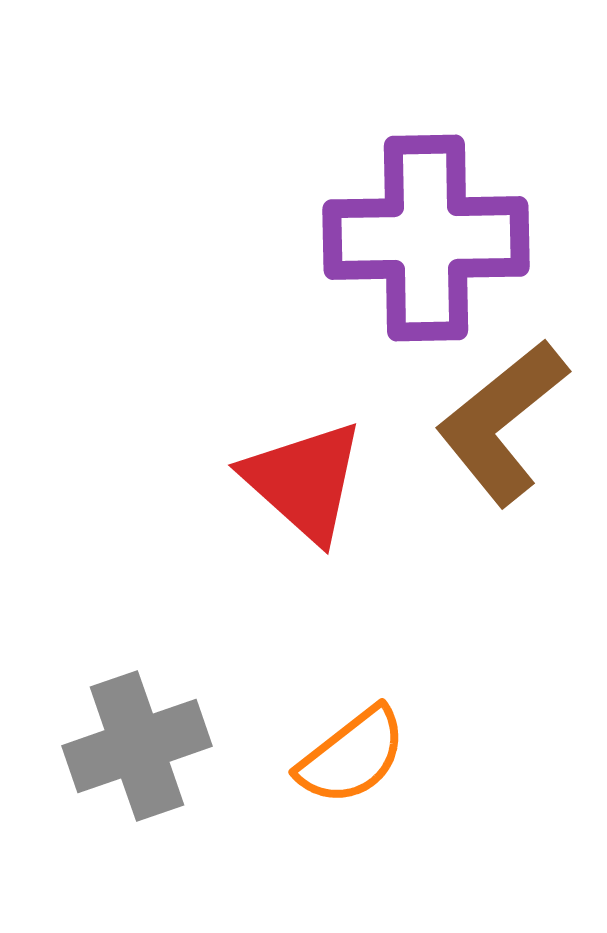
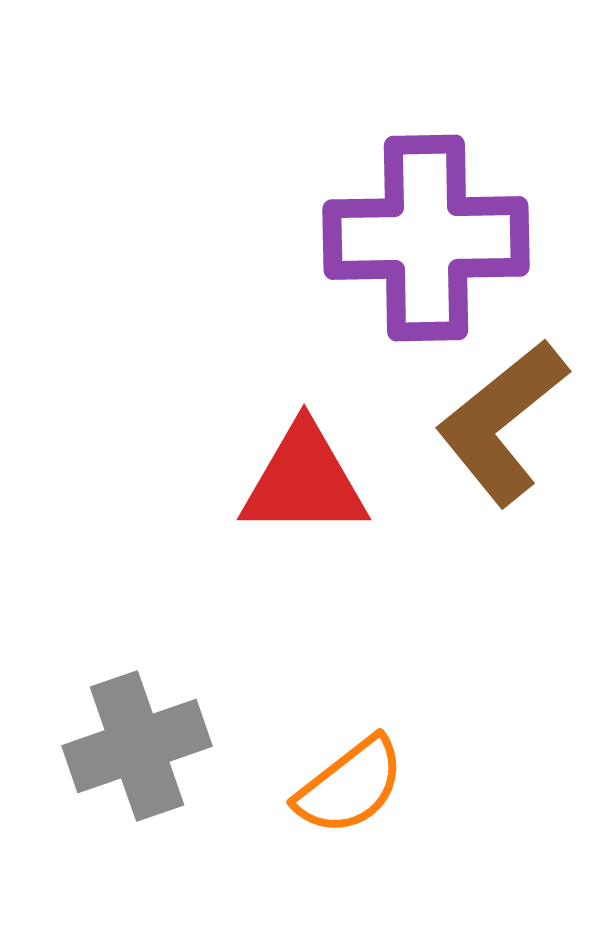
red triangle: rotated 42 degrees counterclockwise
orange semicircle: moved 2 px left, 30 px down
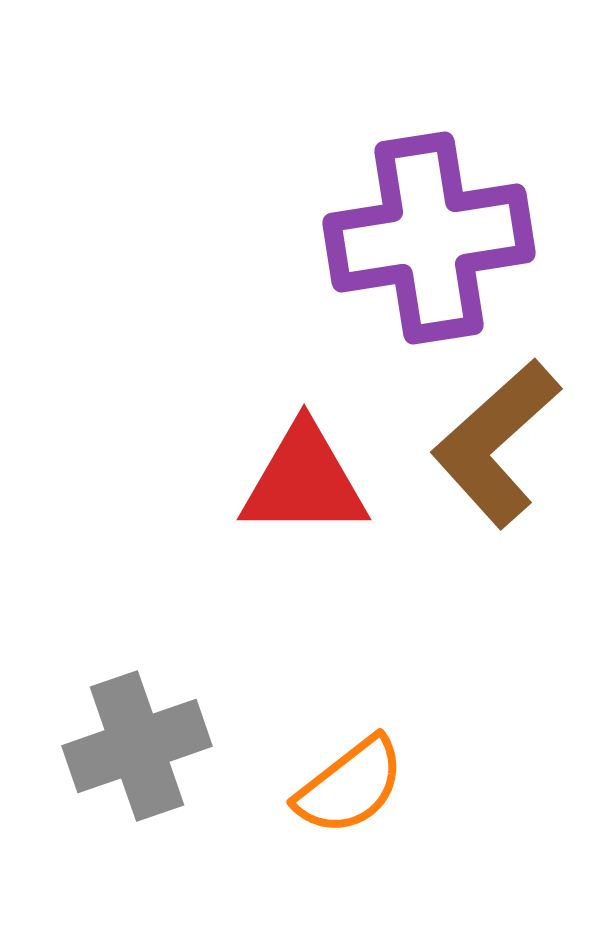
purple cross: moved 3 px right; rotated 8 degrees counterclockwise
brown L-shape: moved 6 px left, 21 px down; rotated 3 degrees counterclockwise
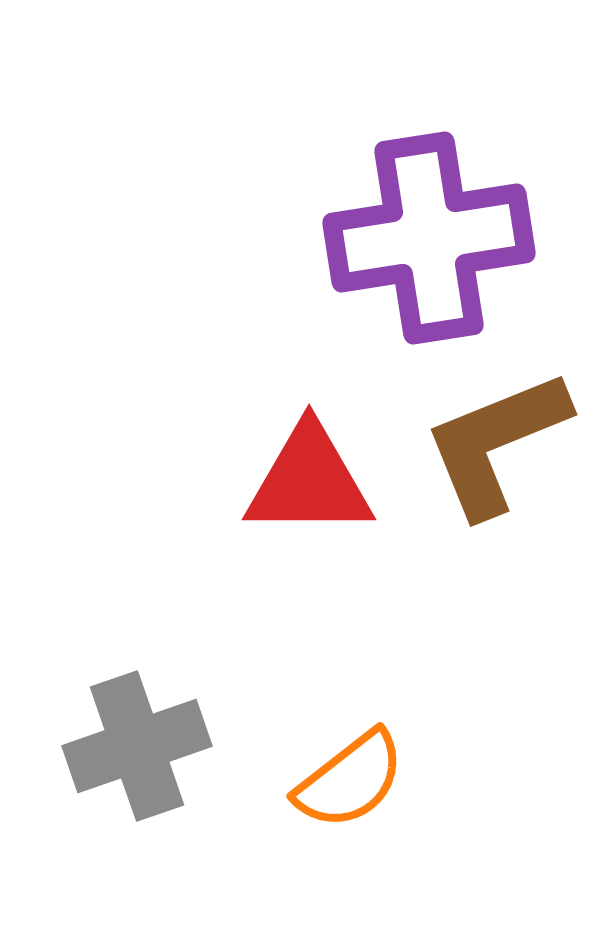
brown L-shape: rotated 20 degrees clockwise
red triangle: moved 5 px right
orange semicircle: moved 6 px up
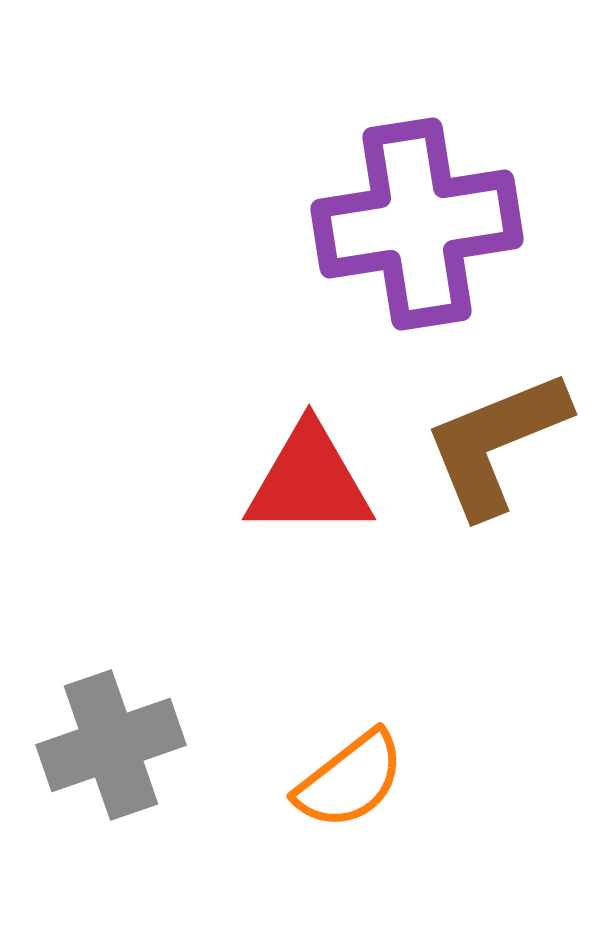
purple cross: moved 12 px left, 14 px up
gray cross: moved 26 px left, 1 px up
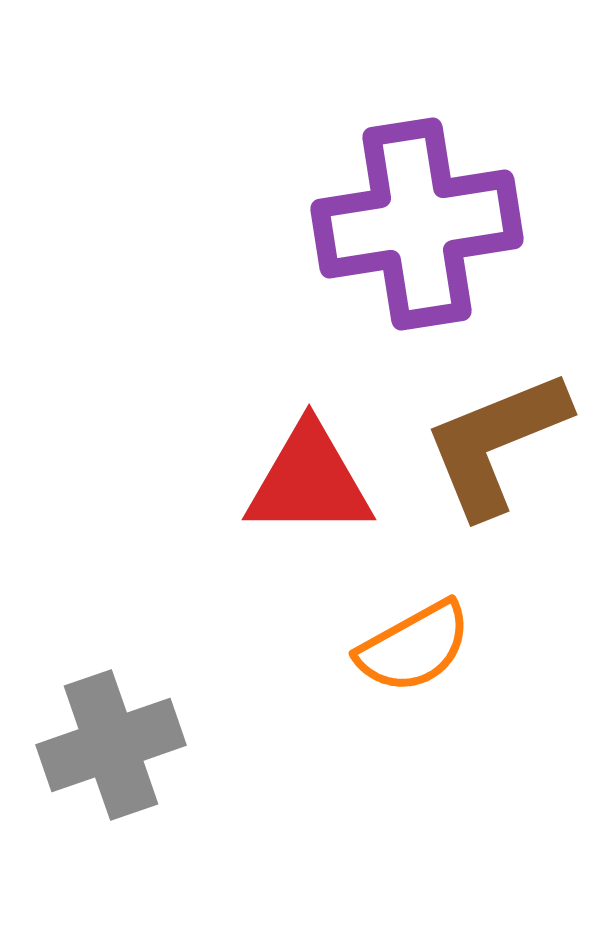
orange semicircle: moved 64 px right, 133 px up; rotated 9 degrees clockwise
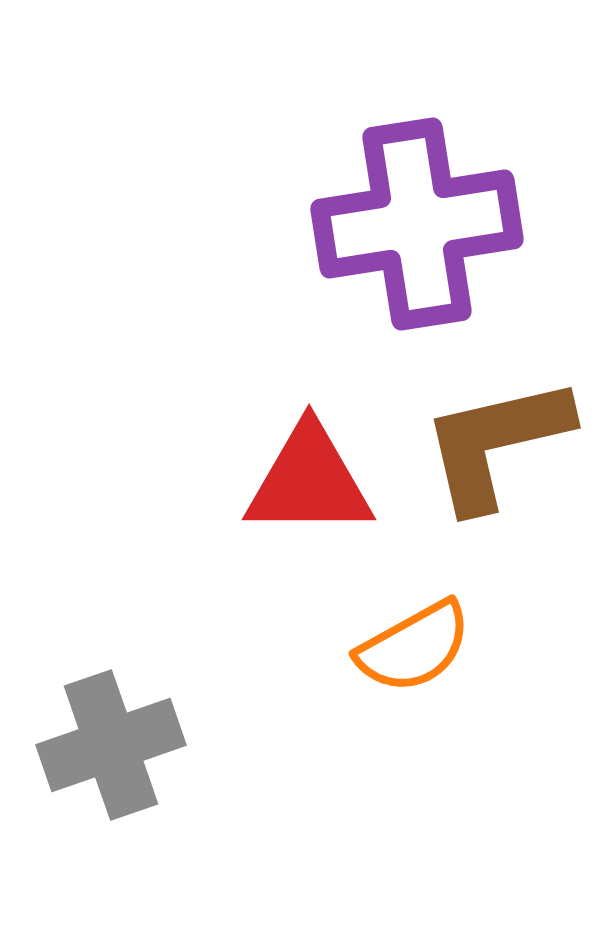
brown L-shape: rotated 9 degrees clockwise
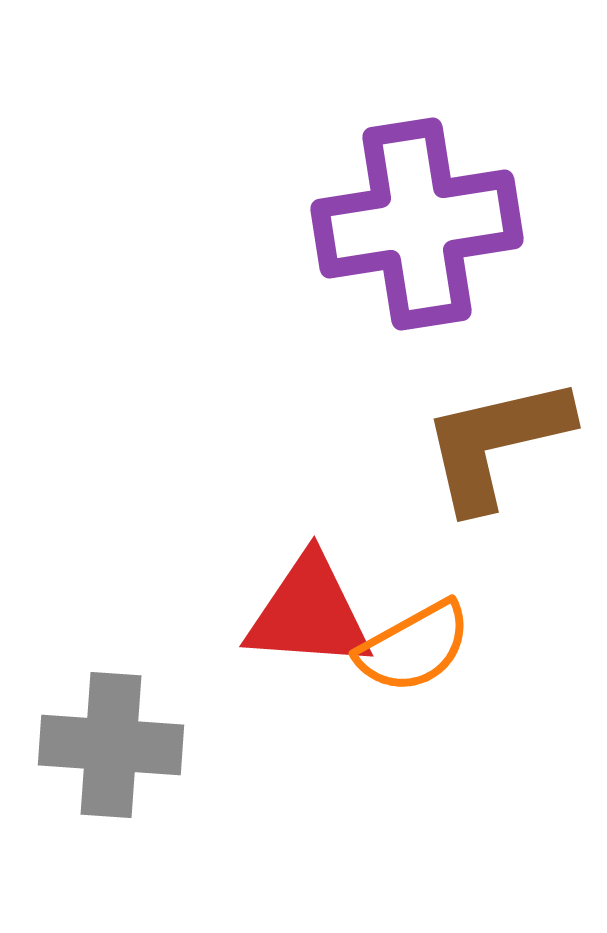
red triangle: moved 132 px down; rotated 4 degrees clockwise
gray cross: rotated 23 degrees clockwise
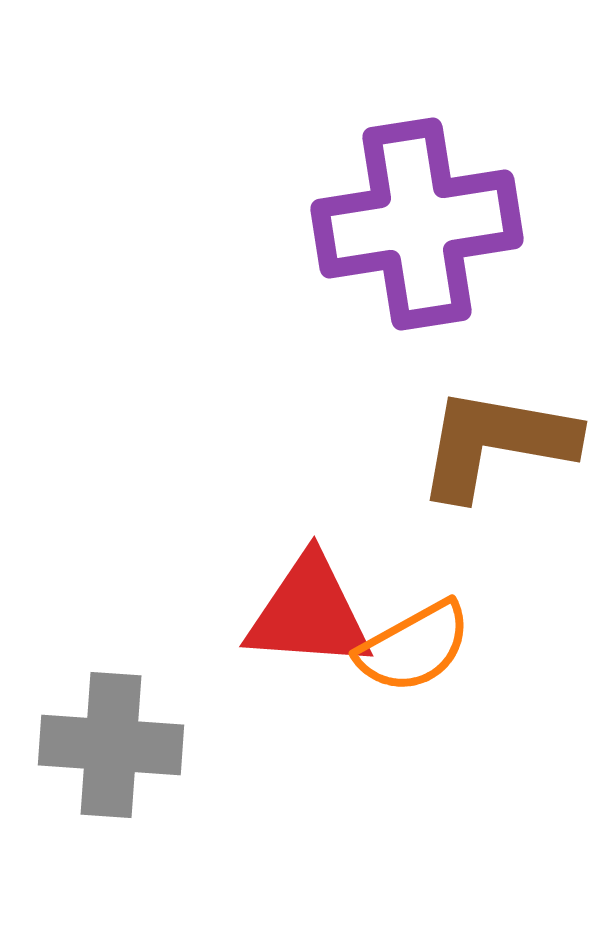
brown L-shape: rotated 23 degrees clockwise
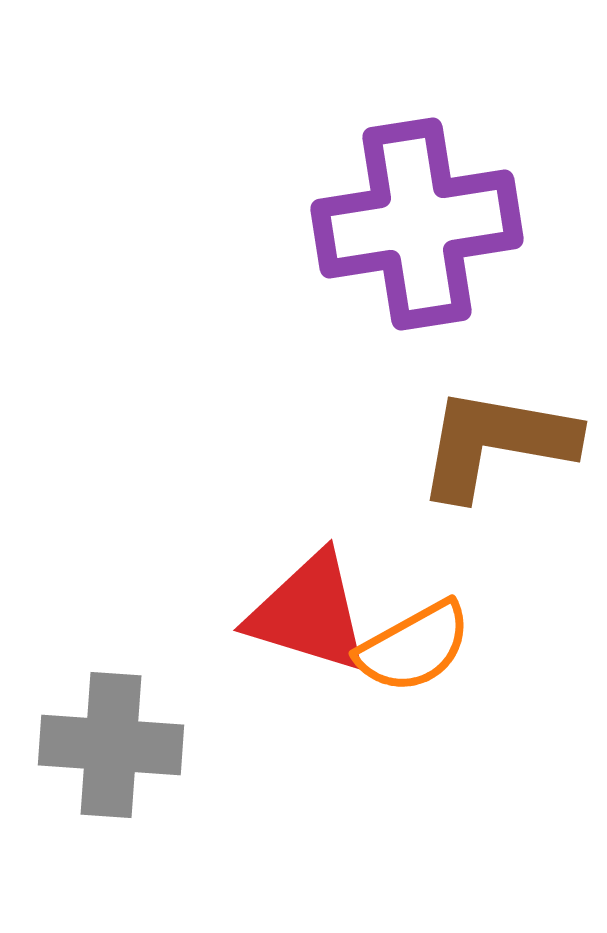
red triangle: rotated 13 degrees clockwise
